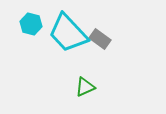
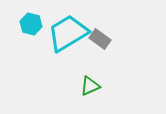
cyan trapezoid: rotated 102 degrees clockwise
green triangle: moved 5 px right, 1 px up
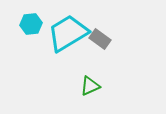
cyan hexagon: rotated 20 degrees counterclockwise
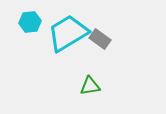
cyan hexagon: moved 1 px left, 2 px up
green triangle: rotated 15 degrees clockwise
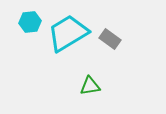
gray rectangle: moved 10 px right
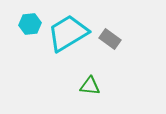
cyan hexagon: moved 2 px down
green triangle: rotated 15 degrees clockwise
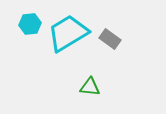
green triangle: moved 1 px down
